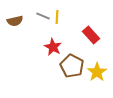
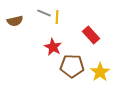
gray line: moved 1 px right, 3 px up
brown pentagon: rotated 25 degrees counterclockwise
yellow star: moved 3 px right
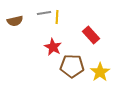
gray line: rotated 32 degrees counterclockwise
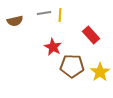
yellow line: moved 3 px right, 2 px up
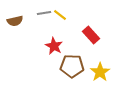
yellow line: rotated 56 degrees counterclockwise
red star: moved 1 px right, 1 px up
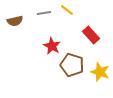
yellow line: moved 7 px right, 5 px up
red star: moved 2 px left
brown pentagon: moved 1 px up; rotated 15 degrees clockwise
yellow star: rotated 18 degrees counterclockwise
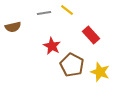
brown semicircle: moved 2 px left, 6 px down
brown pentagon: rotated 10 degrees clockwise
